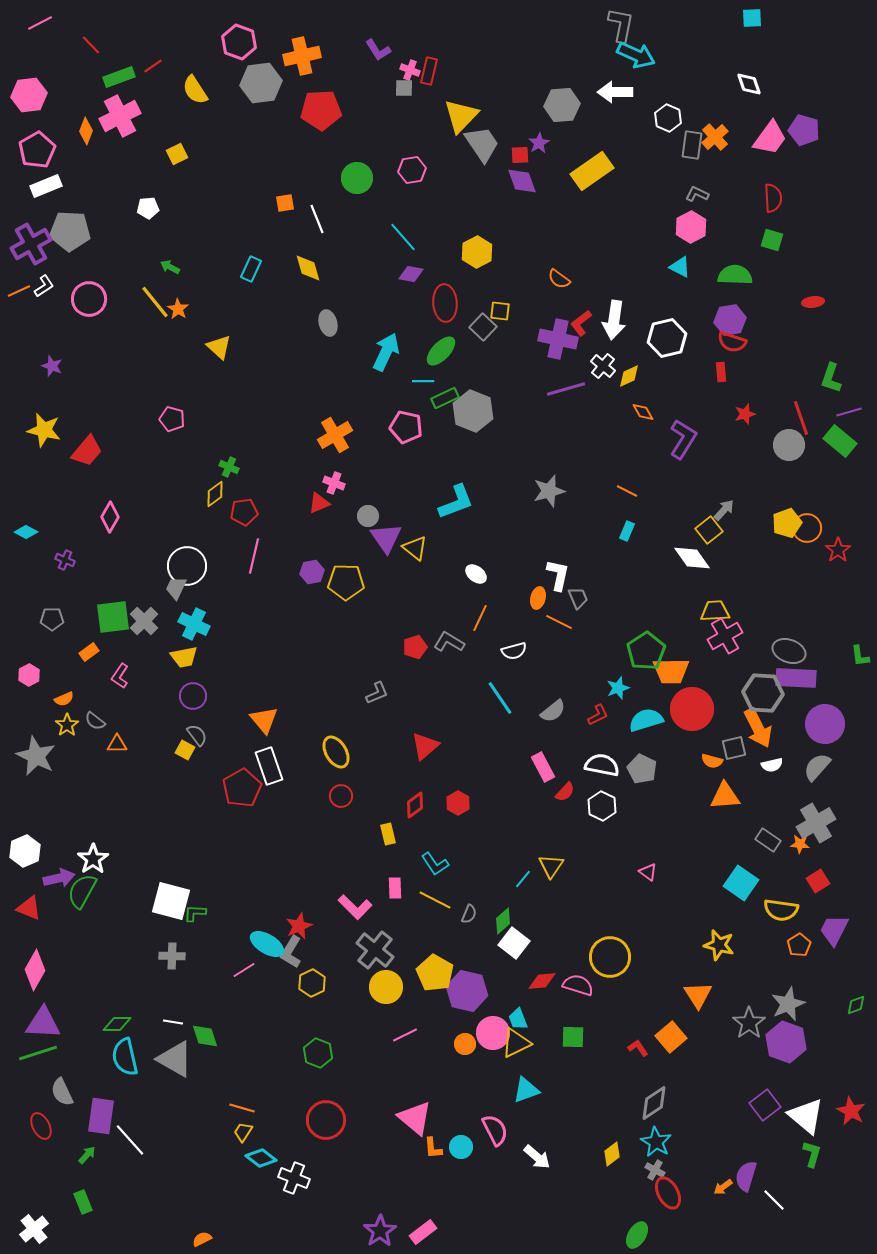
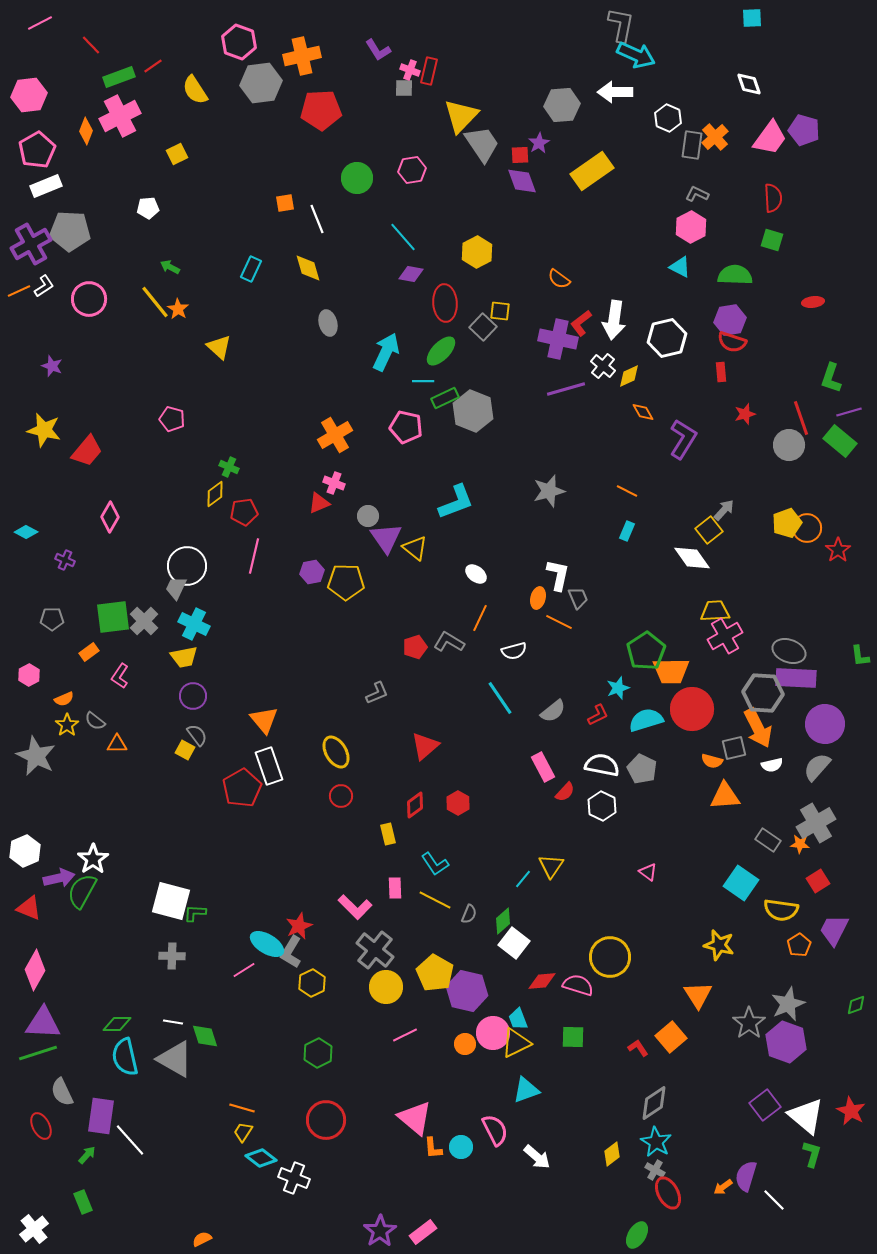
green hexagon at (318, 1053): rotated 12 degrees clockwise
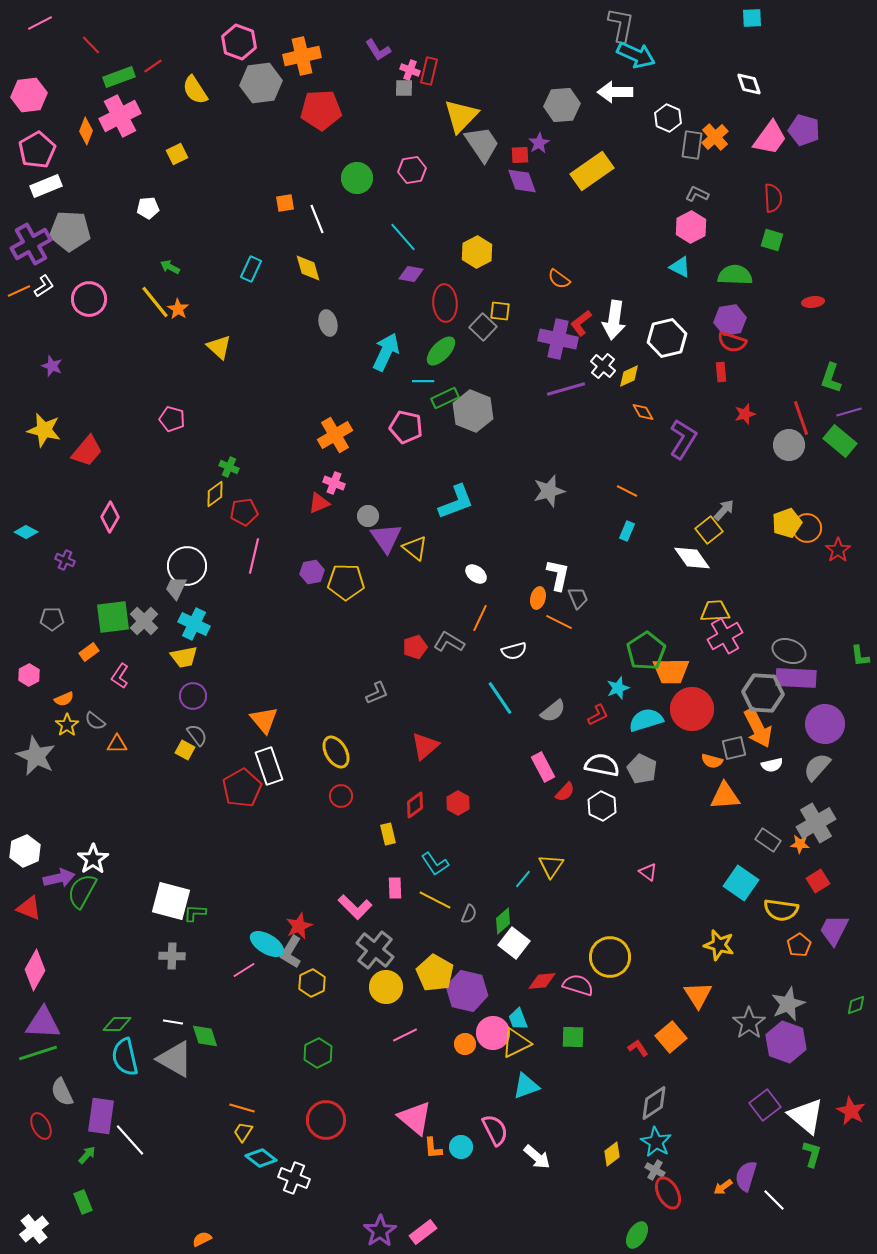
cyan triangle at (526, 1090): moved 4 px up
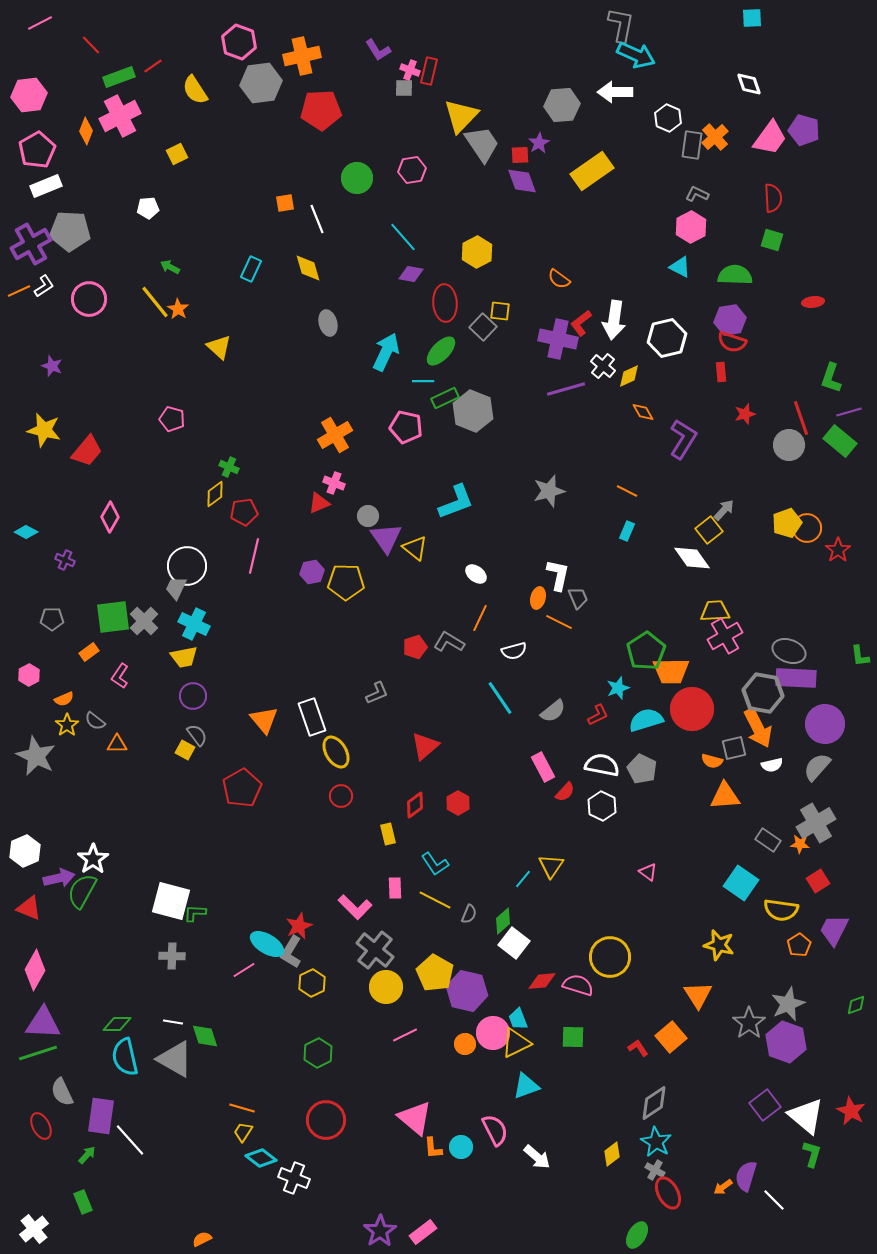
gray hexagon at (763, 693): rotated 6 degrees clockwise
white rectangle at (269, 766): moved 43 px right, 49 px up
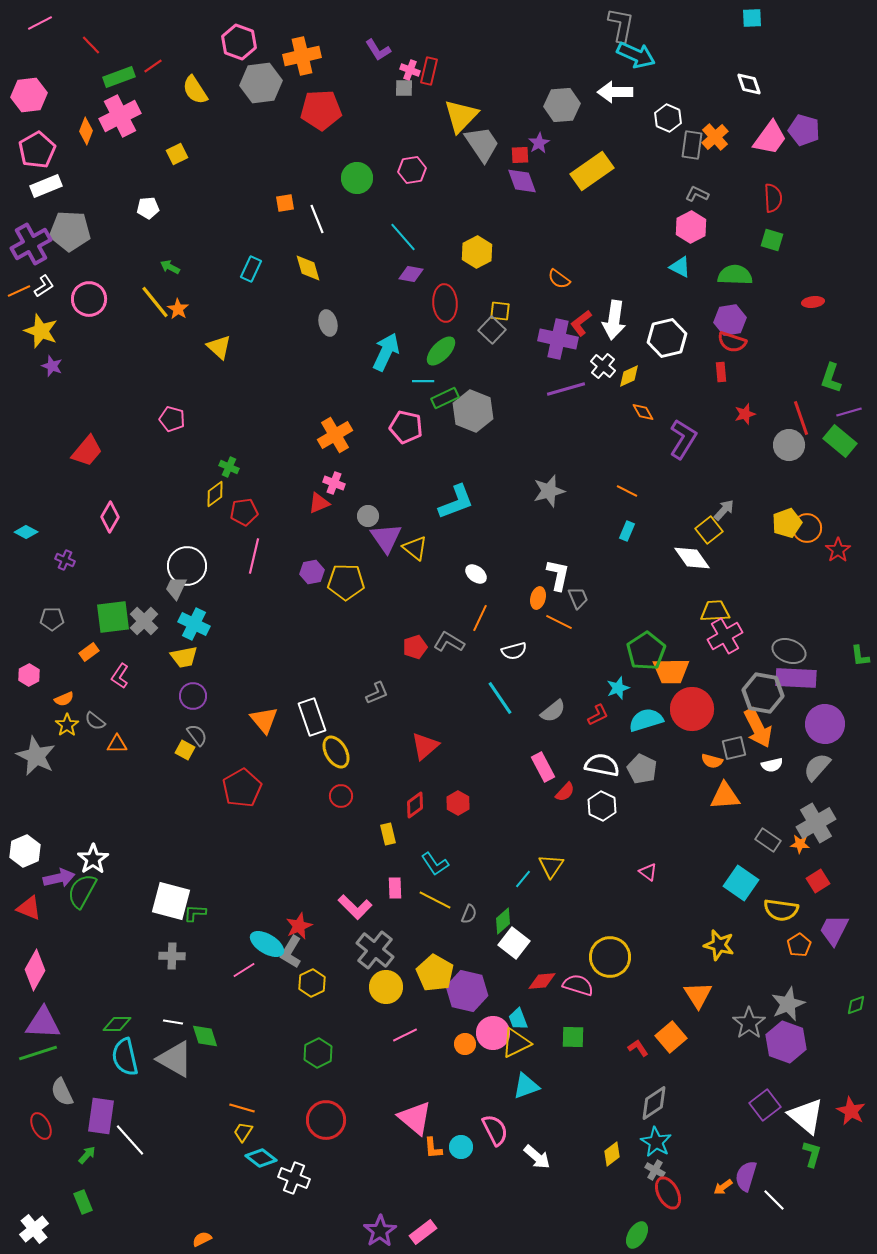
gray square at (483, 327): moved 9 px right, 3 px down
yellow star at (44, 430): moved 3 px left, 99 px up; rotated 8 degrees clockwise
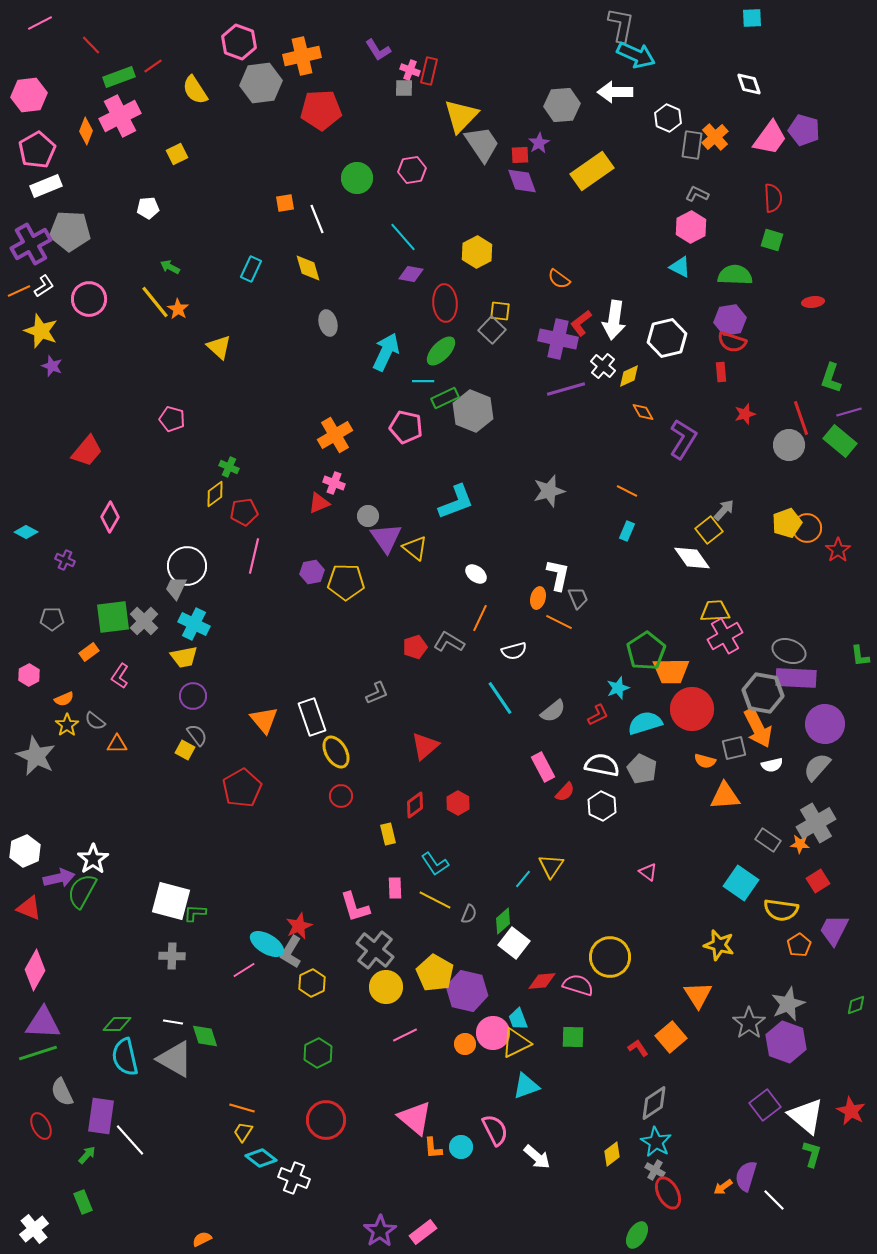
cyan semicircle at (646, 720): moved 1 px left, 3 px down
orange semicircle at (712, 761): moved 7 px left
pink L-shape at (355, 907): rotated 28 degrees clockwise
